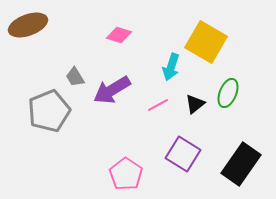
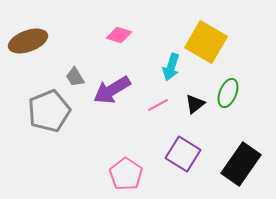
brown ellipse: moved 16 px down
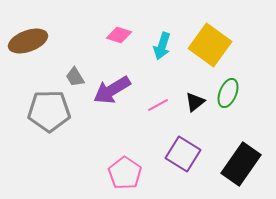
yellow square: moved 4 px right, 3 px down; rotated 6 degrees clockwise
cyan arrow: moved 9 px left, 21 px up
black triangle: moved 2 px up
gray pentagon: rotated 21 degrees clockwise
pink pentagon: moved 1 px left, 1 px up
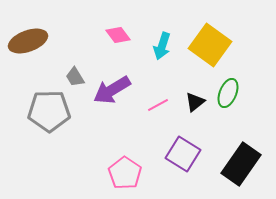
pink diamond: moved 1 px left; rotated 35 degrees clockwise
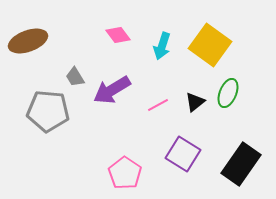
gray pentagon: moved 1 px left; rotated 6 degrees clockwise
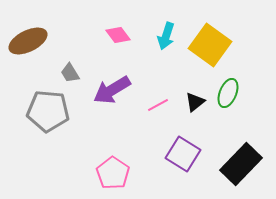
brown ellipse: rotated 6 degrees counterclockwise
cyan arrow: moved 4 px right, 10 px up
gray trapezoid: moved 5 px left, 4 px up
black rectangle: rotated 9 degrees clockwise
pink pentagon: moved 12 px left
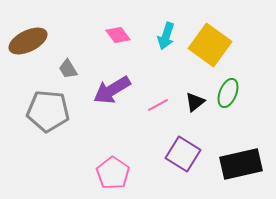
gray trapezoid: moved 2 px left, 4 px up
black rectangle: rotated 33 degrees clockwise
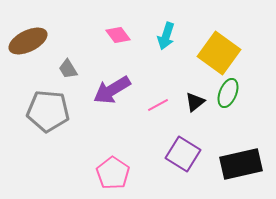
yellow square: moved 9 px right, 8 px down
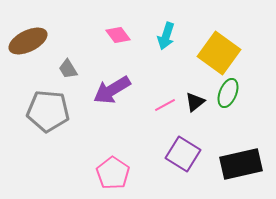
pink line: moved 7 px right
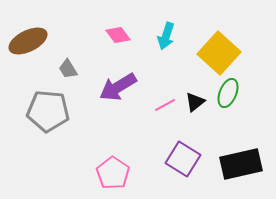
yellow square: rotated 6 degrees clockwise
purple arrow: moved 6 px right, 3 px up
purple square: moved 5 px down
